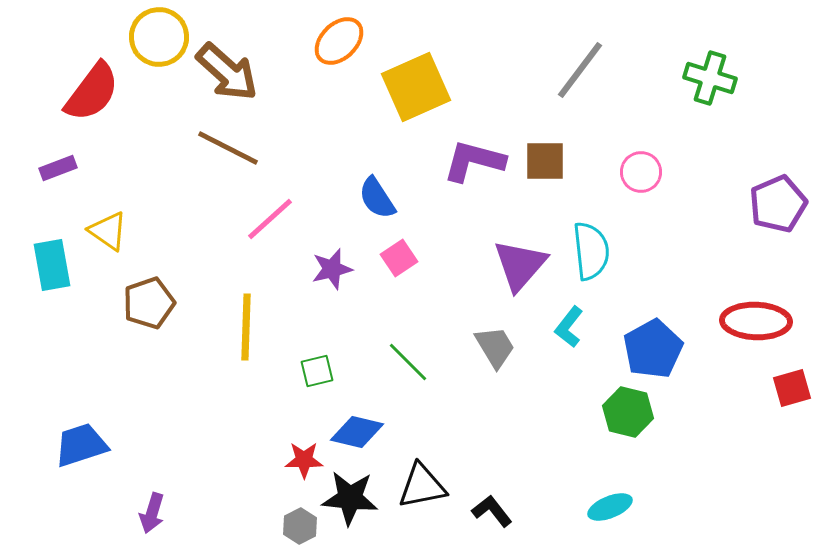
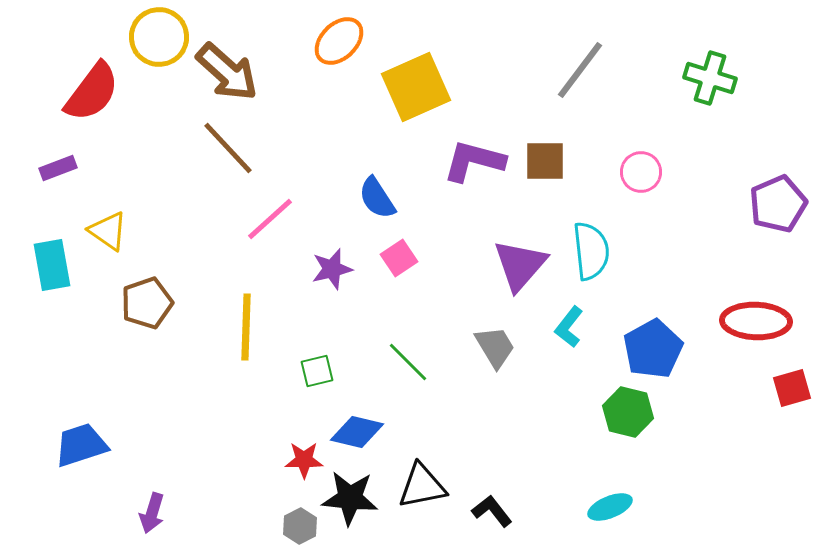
brown line: rotated 20 degrees clockwise
brown pentagon: moved 2 px left
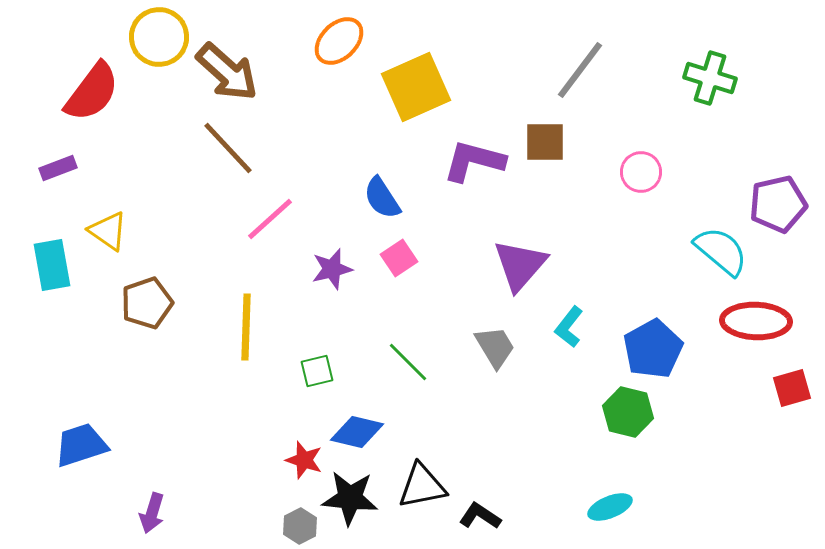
brown square: moved 19 px up
blue semicircle: moved 5 px right
purple pentagon: rotated 10 degrees clockwise
cyan semicircle: moved 130 px right; rotated 44 degrees counterclockwise
red star: rotated 18 degrees clockwise
black L-shape: moved 12 px left, 5 px down; rotated 18 degrees counterclockwise
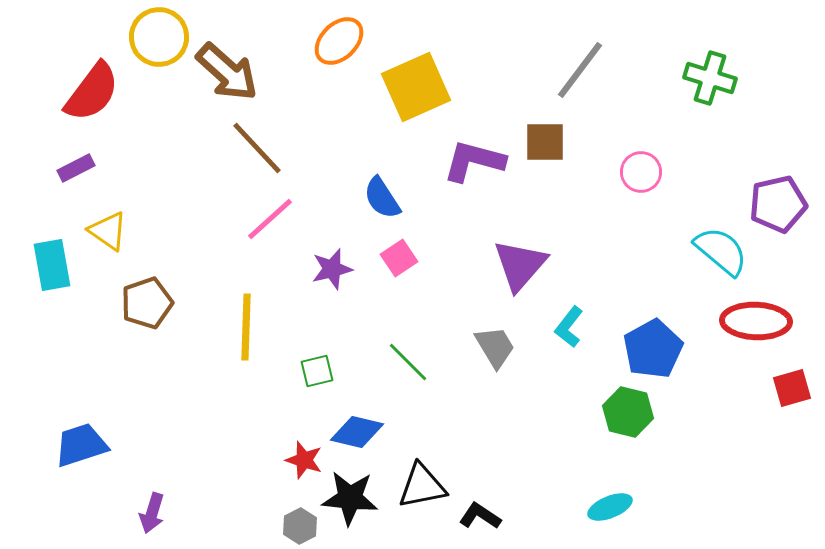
brown line: moved 29 px right
purple rectangle: moved 18 px right; rotated 6 degrees counterclockwise
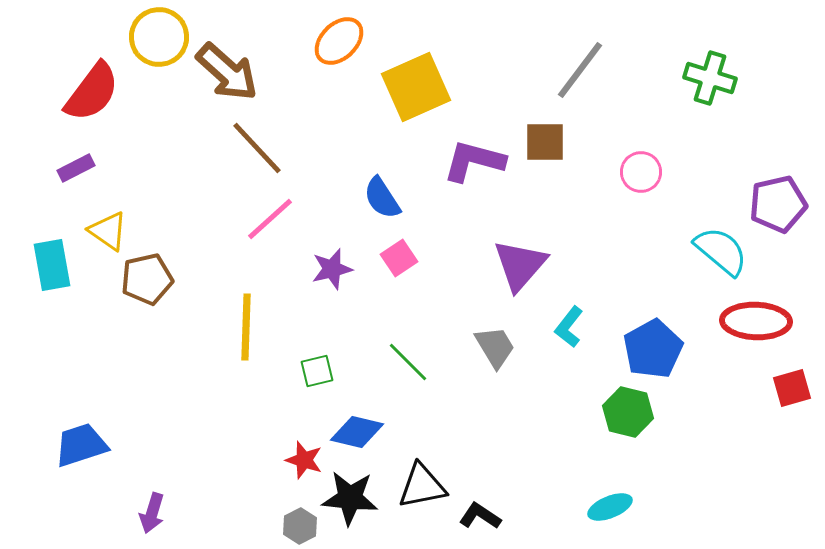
brown pentagon: moved 24 px up; rotated 6 degrees clockwise
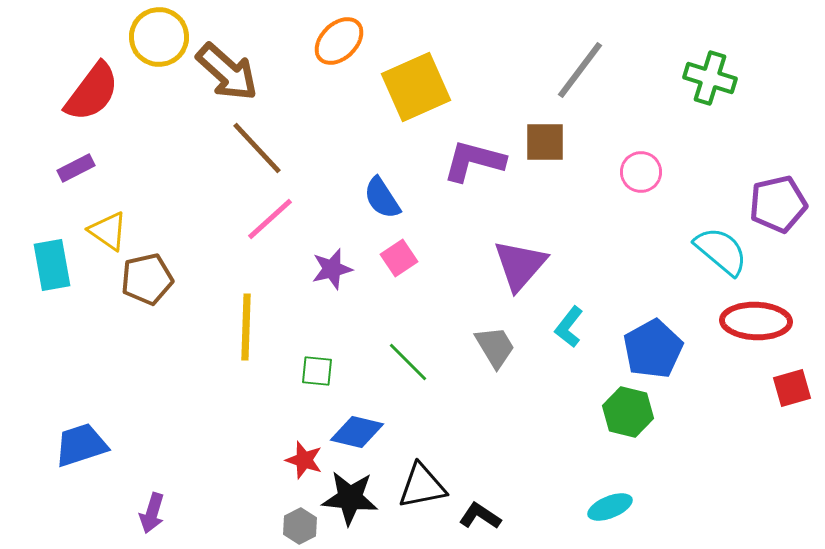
green square: rotated 20 degrees clockwise
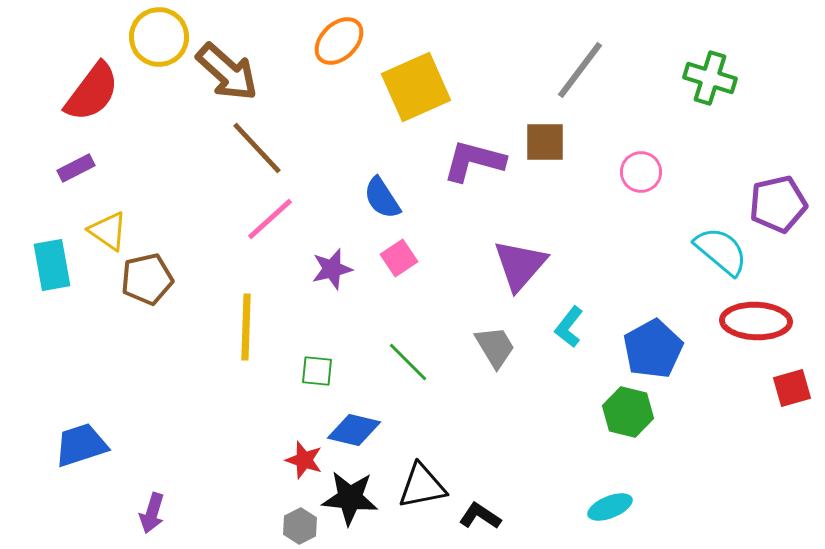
blue diamond: moved 3 px left, 2 px up
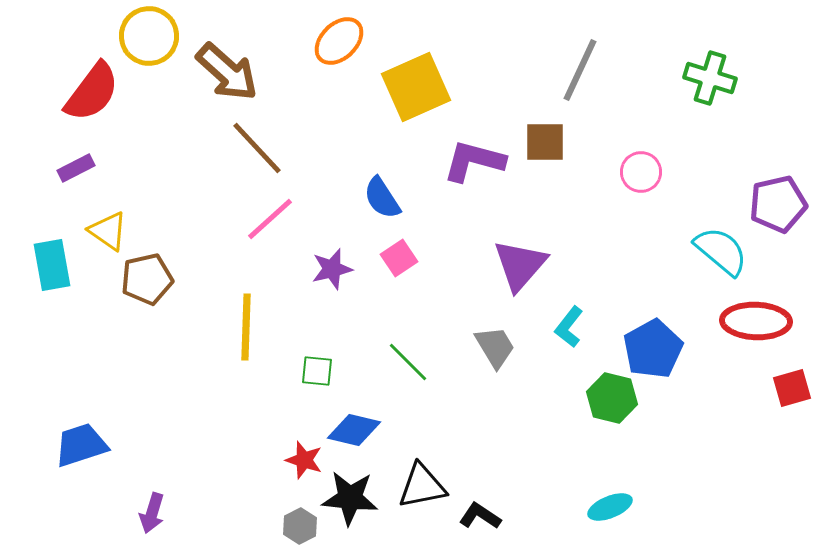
yellow circle: moved 10 px left, 1 px up
gray line: rotated 12 degrees counterclockwise
green hexagon: moved 16 px left, 14 px up
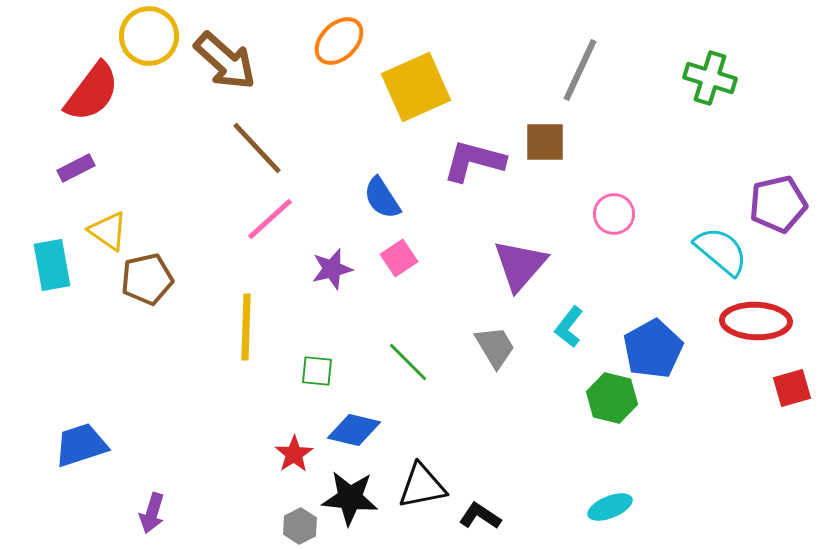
brown arrow: moved 2 px left, 11 px up
pink circle: moved 27 px left, 42 px down
red star: moved 10 px left, 6 px up; rotated 21 degrees clockwise
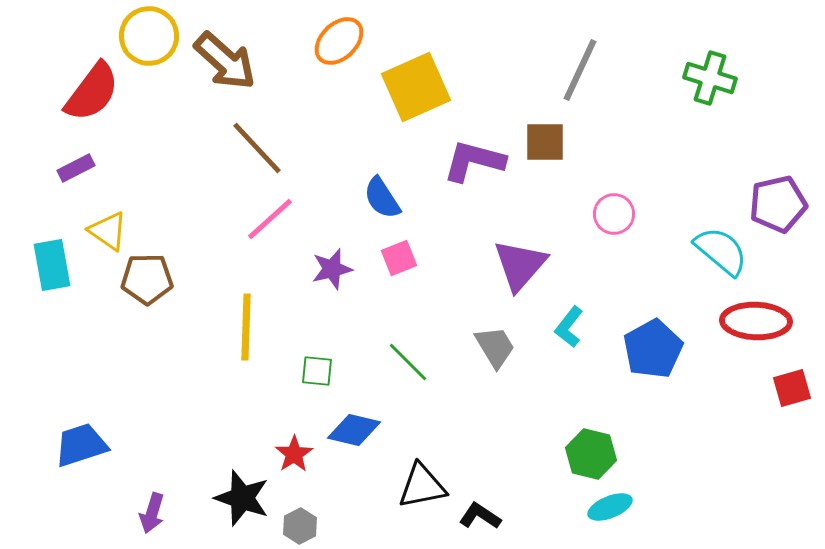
pink square: rotated 12 degrees clockwise
brown pentagon: rotated 12 degrees clockwise
green hexagon: moved 21 px left, 56 px down
black star: moved 108 px left; rotated 14 degrees clockwise
